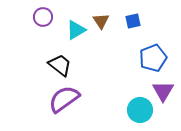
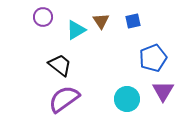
cyan circle: moved 13 px left, 11 px up
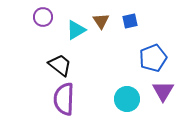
blue square: moved 3 px left
purple semicircle: rotated 52 degrees counterclockwise
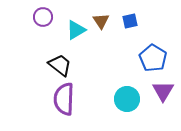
blue pentagon: rotated 20 degrees counterclockwise
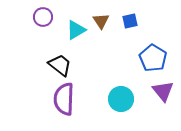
purple triangle: rotated 10 degrees counterclockwise
cyan circle: moved 6 px left
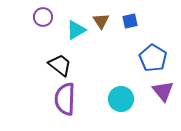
purple semicircle: moved 1 px right
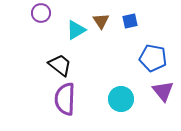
purple circle: moved 2 px left, 4 px up
blue pentagon: rotated 20 degrees counterclockwise
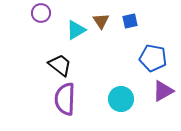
purple triangle: rotated 40 degrees clockwise
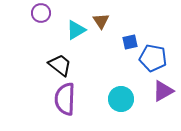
blue square: moved 21 px down
